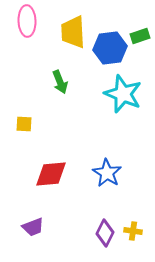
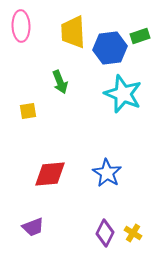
pink ellipse: moved 6 px left, 5 px down
yellow square: moved 4 px right, 13 px up; rotated 12 degrees counterclockwise
red diamond: moved 1 px left
yellow cross: moved 2 px down; rotated 24 degrees clockwise
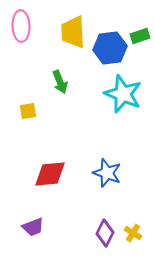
blue star: rotated 12 degrees counterclockwise
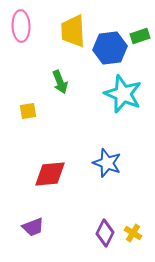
yellow trapezoid: moved 1 px up
blue star: moved 10 px up
